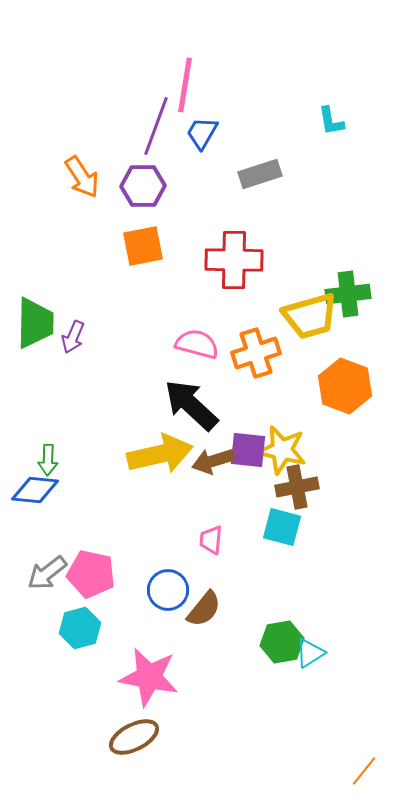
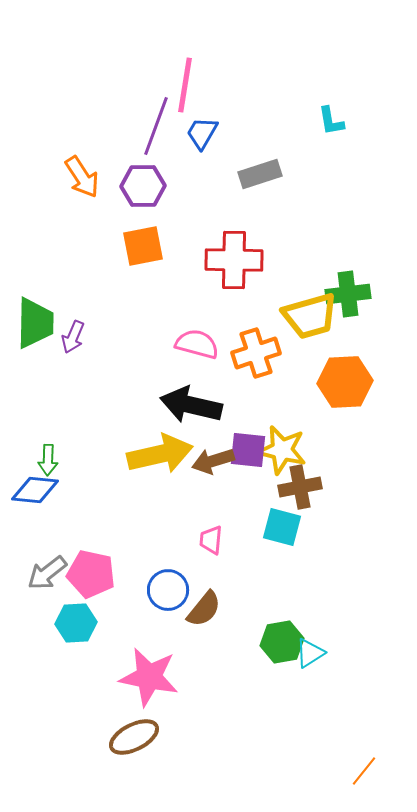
orange hexagon: moved 4 px up; rotated 24 degrees counterclockwise
black arrow: rotated 30 degrees counterclockwise
brown cross: moved 3 px right
cyan hexagon: moved 4 px left, 5 px up; rotated 12 degrees clockwise
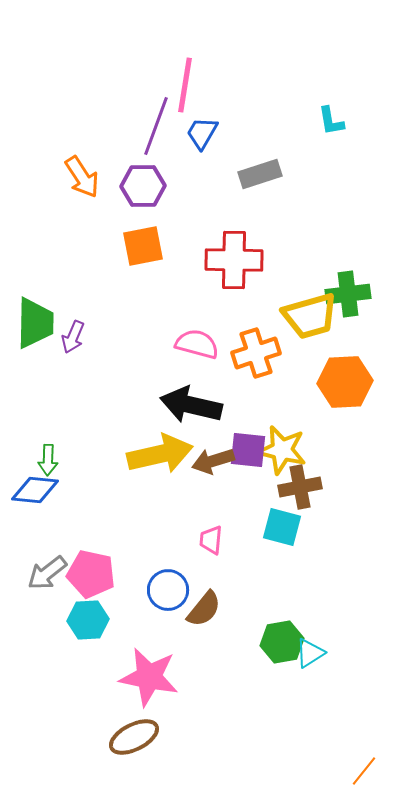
cyan hexagon: moved 12 px right, 3 px up
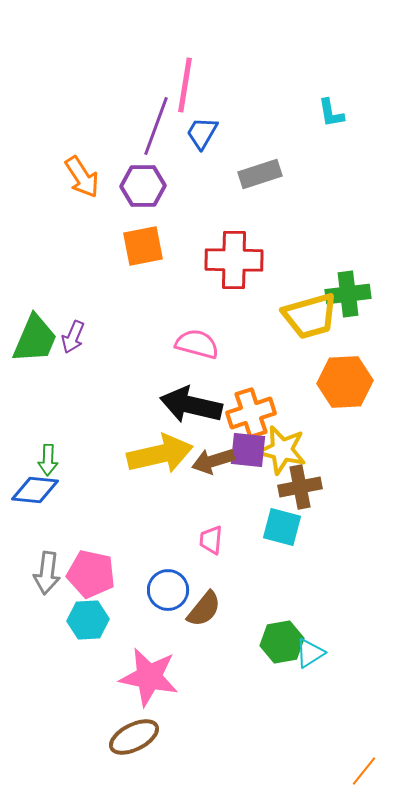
cyan L-shape: moved 8 px up
green trapezoid: moved 16 px down; rotated 22 degrees clockwise
orange cross: moved 5 px left, 60 px down
gray arrow: rotated 45 degrees counterclockwise
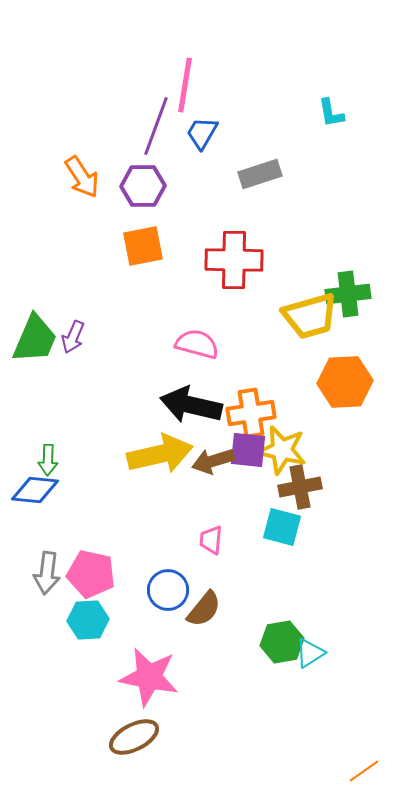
orange cross: rotated 9 degrees clockwise
orange line: rotated 16 degrees clockwise
